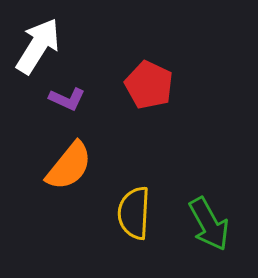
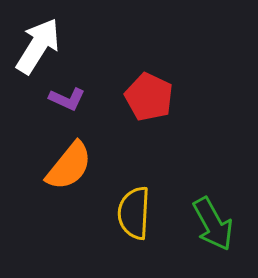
red pentagon: moved 12 px down
green arrow: moved 4 px right
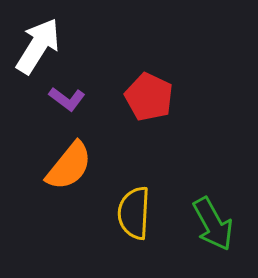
purple L-shape: rotated 12 degrees clockwise
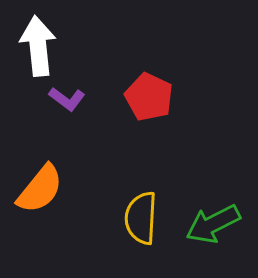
white arrow: rotated 38 degrees counterclockwise
orange semicircle: moved 29 px left, 23 px down
yellow semicircle: moved 7 px right, 5 px down
green arrow: rotated 92 degrees clockwise
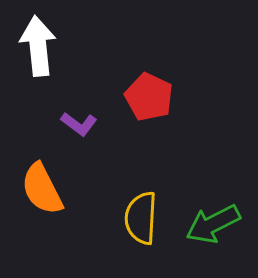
purple L-shape: moved 12 px right, 25 px down
orange semicircle: moved 2 px right; rotated 114 degrees clockwise
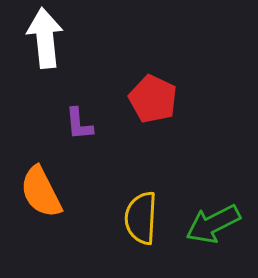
white arrow: moved 7 px right, 8 px up
red pentagon: moved 4 px right, 2 px down
purple L-shape: rotated 48 degrees clockwise
orange semicircle: moved 1 px left, 3 px down
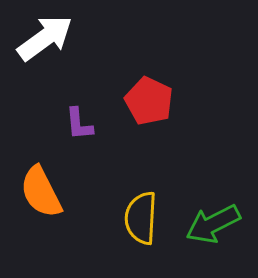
white arrow: rotated 60 degrees clockwise
red pentagon: moved 4 px left, 2 px down
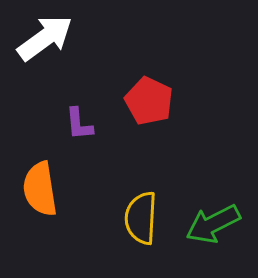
orange semicircle: moved 1 px left, 3 px up; rotated 18 degrees clockwise
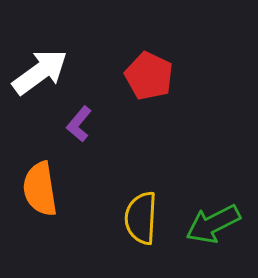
white arrow: moved 5 px left, 34 px down
red pentagon: moved 25 px up
purple L-shape: rotated 45 degrees clockwise
